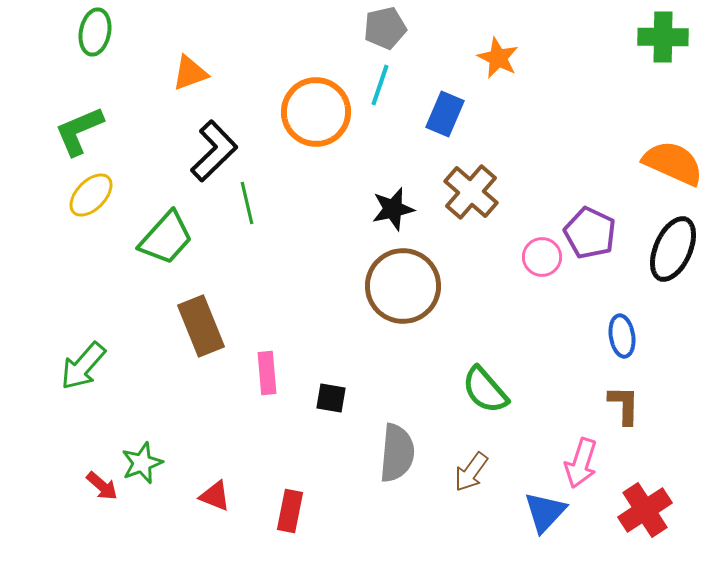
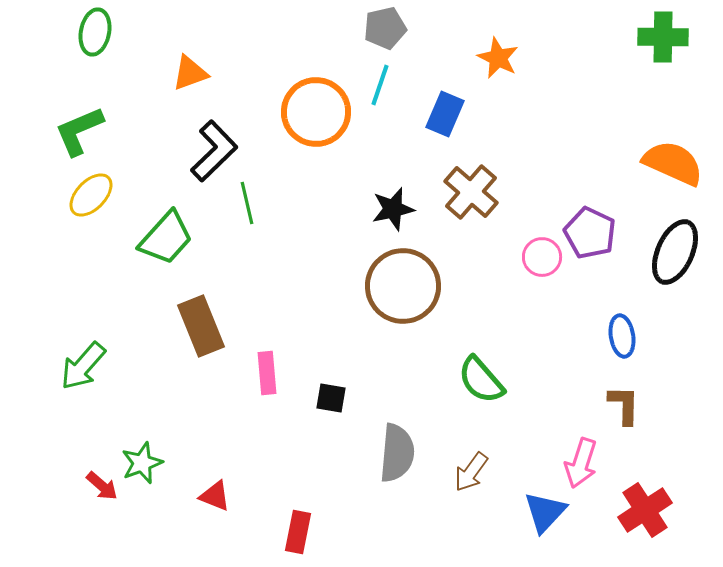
black ellipse: moved 2 px right, 3 px down
green semicircle: moved 4 px left, 10 px up
red rectangle: moved 8 px right, 21 px down
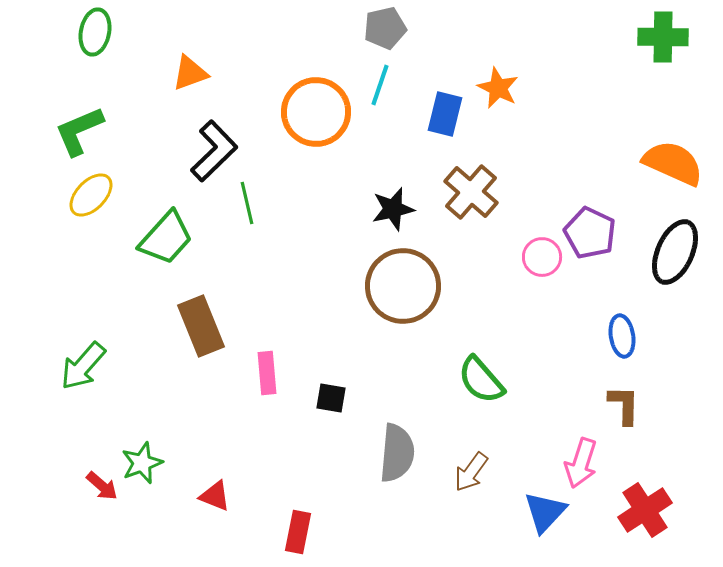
orange star: moved 30 px down
blue rectangle: rotated 9 degrees counterclockwise
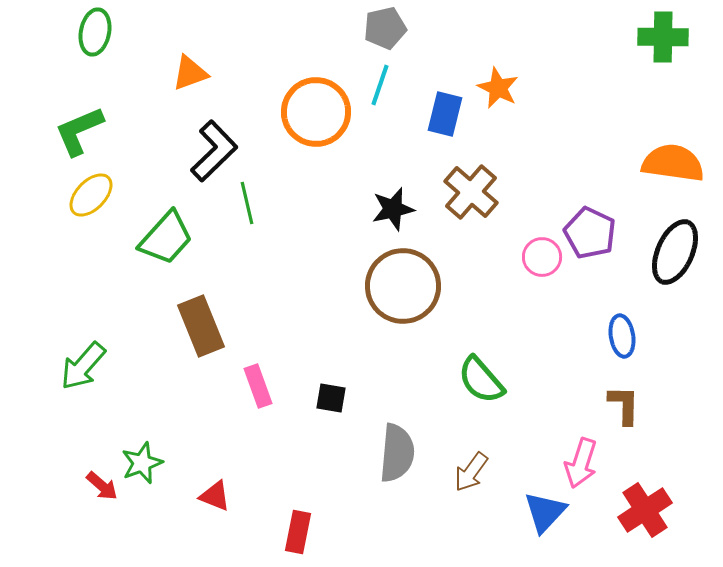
orange semicircle: rotated 16 degrees counterclockwise
pink rectangle: moved 9 px left, 13 px down; rotated 15 degrees counterclockwise
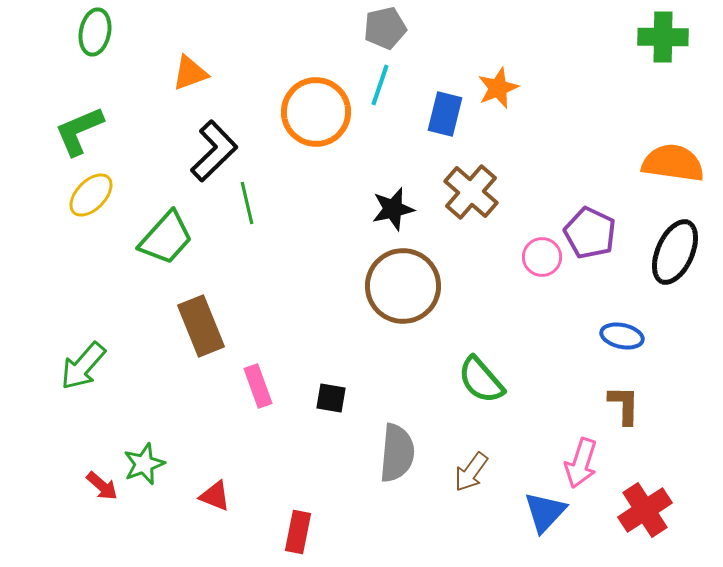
orange star: rotated 24 degrees clockwise
blue ellipse: rotated 69 degrees counterclockwise
green star: moved 2 px right, 1 px down
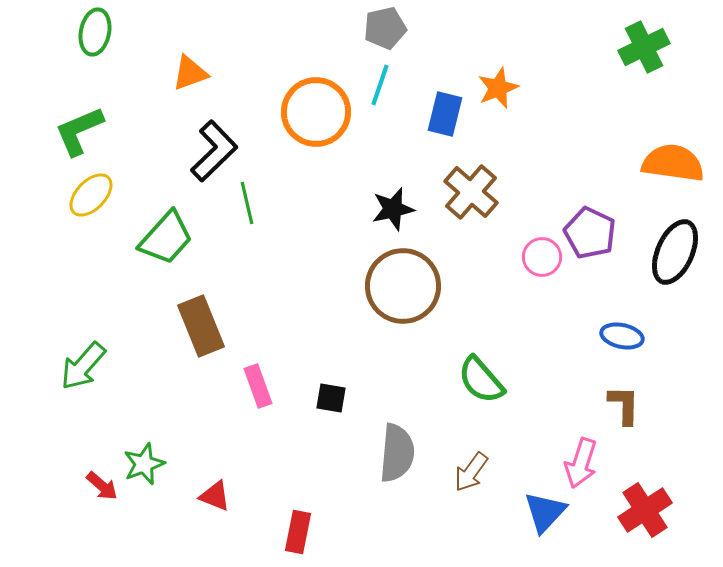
green cross: moved 19 px left, 10 px down; rotated 27 degrees counterclockwise
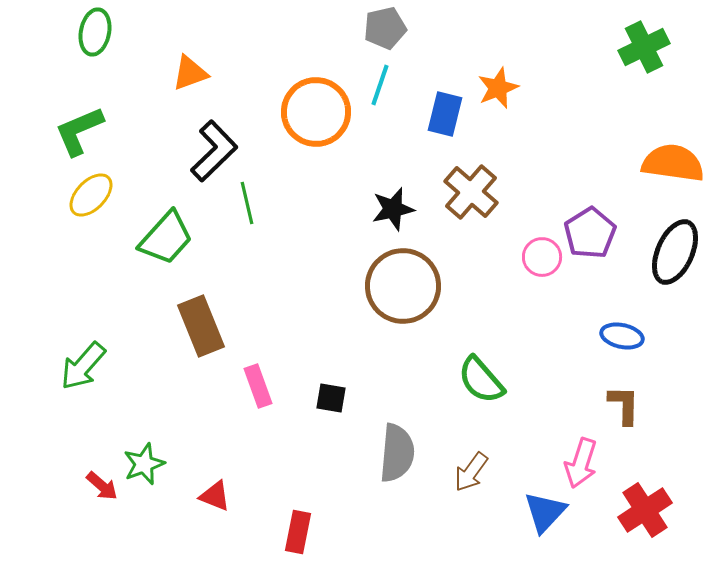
purple pentagon: rotated 15 degrees clockwise
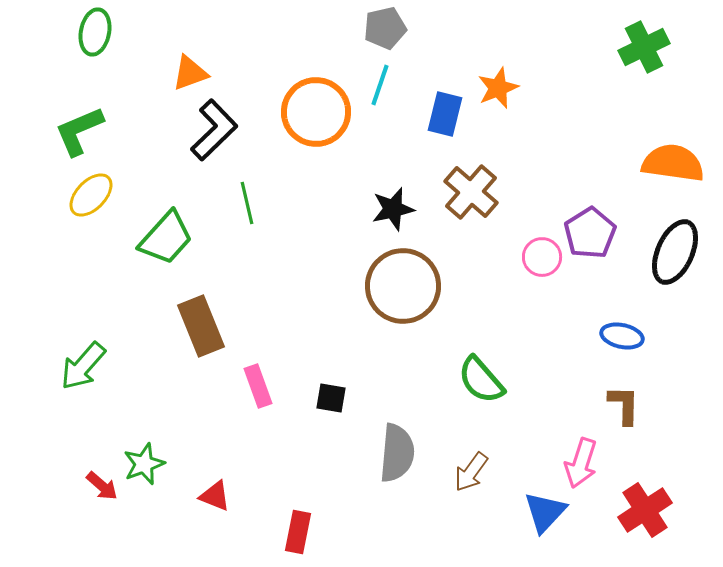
black L-shape: moved 21 px up
